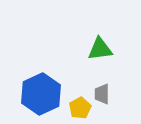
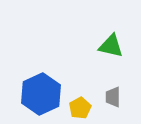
green triangle: moved 11 px right, 3 px up; rotated 20 degrees clockwise
gray trapezoid: moved 11 px right, 3 px down
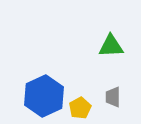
green triangle: rotated 16 degrees counterclockwise
blue hexagon: moved 3 px right, 2 px down
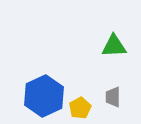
green triangle: moved 3 px right
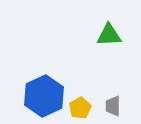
green triangle: moved 5 px left, 11 px up
gray trapezoid: moved 9 px down
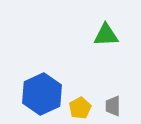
green triangle: moved 3 px left
blue hexagon: moved 2 px left, 2 px up
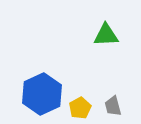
gray trapezoid: rotated 15 degrees counterclockwise
